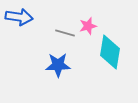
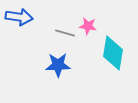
pink star: rotated 24 degrees clockwise
cyan diamond: moved 3 px right, 1 px down
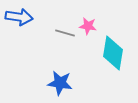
blue star: moved 2 px right, 18 px down; rotated 10 degrees clockwise
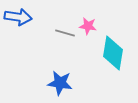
blue arrow: moved 1 px left
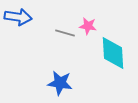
cyan diamond: rotated 12 degrees counterclockwise
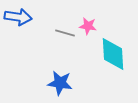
cyan diamond: moved 1 px down
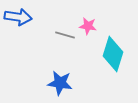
gray line: moved 2 px down
cyan diamond: rotated 20 degrees clockwise
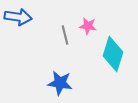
gray line: rotated 60 degrees clockwise
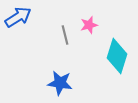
blue arrow: rotated 40 degrees counterclockwise
pink star: moved 1 px right, 1 px up; rotated 24 degrees counterclockwise
cyan diamond: moved 4 px right, 2 px down
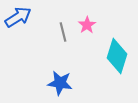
pink star: moved 2 px left; rotated 18 degrees counterclockwise
gray line: moved 2 px left, 3 px up
